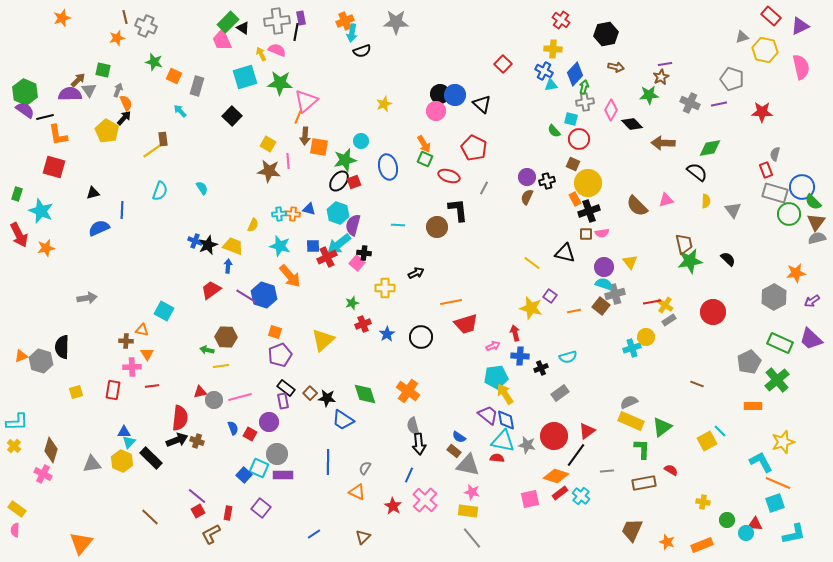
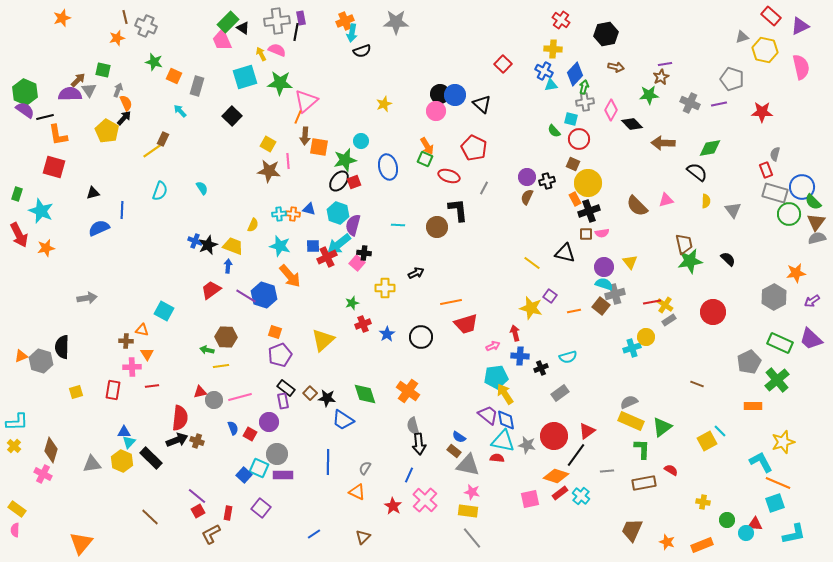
brown rectangle at (163, 139): rotated 32 degrees clockwise
orange arrow at (424, 144): moved 3 px right, 2 px down
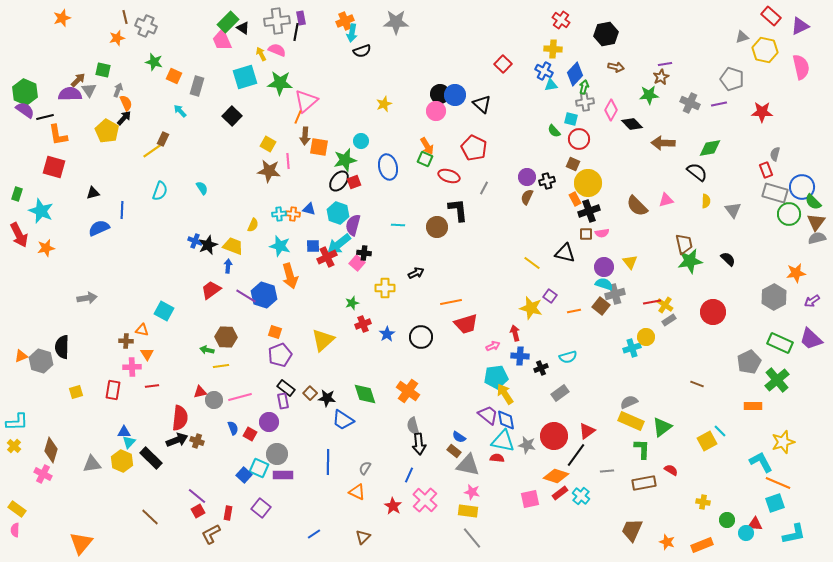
orange arrow at (290, 276): rotated 25 degrees clockwise
